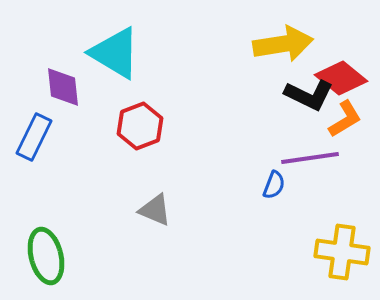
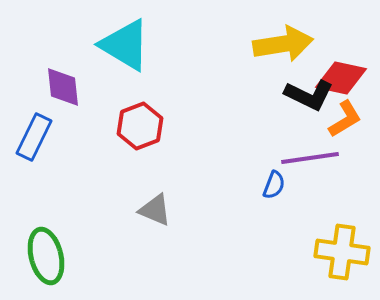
cyan triangle: moved 10 px right, 8 px up
red diamond: rotated 27 degrees counterclockwise
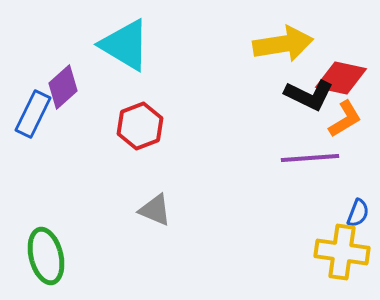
purple diamond: rotated 54 degrees clockwise
blue rectangle: moved 1 px left, 23 px up
purple line: rotated 4 degrees clockwise
blue semicircle: moved 84 px right, 28 px down
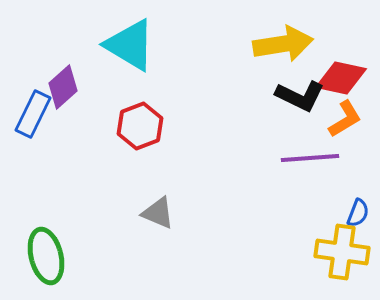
cyan triangle: moved 5 px right
black L-shape: moved 9 px left, 1 px down
gray triangle: moved 3 px right, 3 px down
